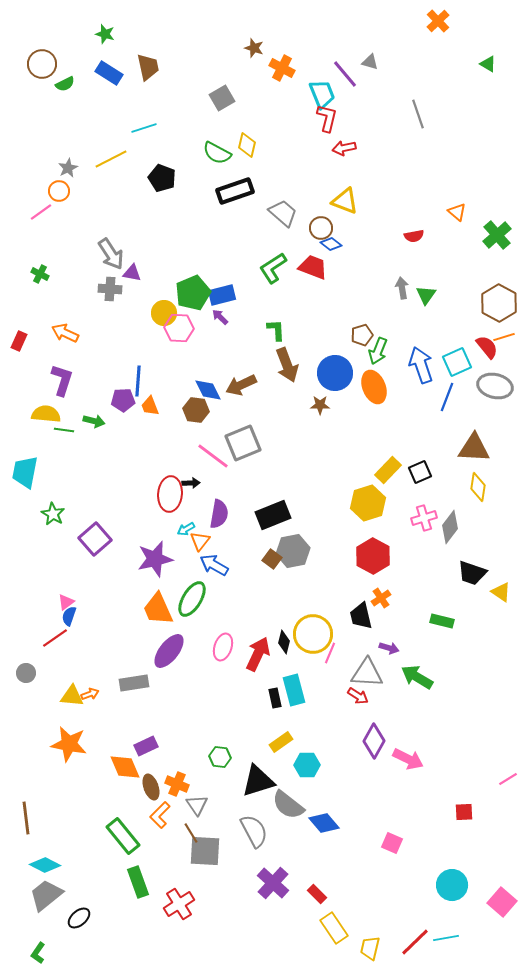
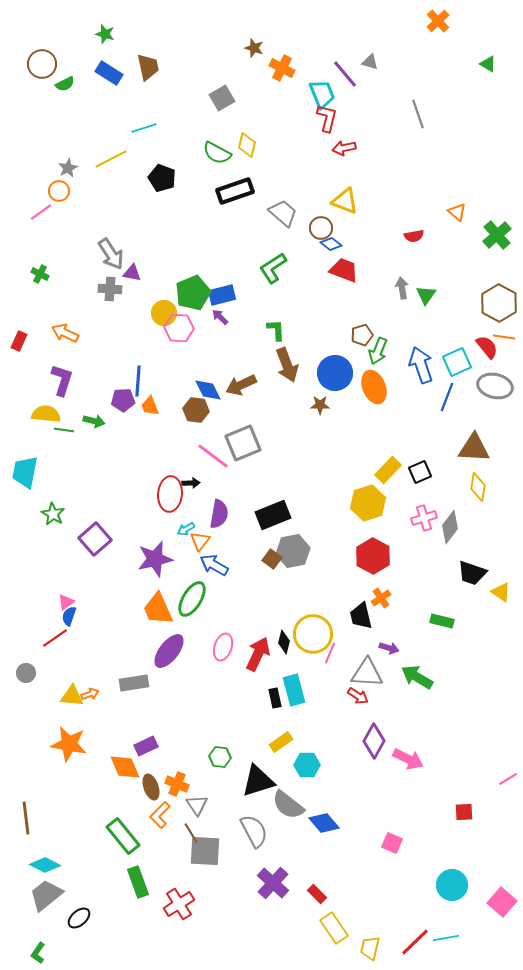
red trapezoid at (313, 267): moved 31 px right, 3 px down
orange line at (504, 337): rotated 25 degrees clockwise
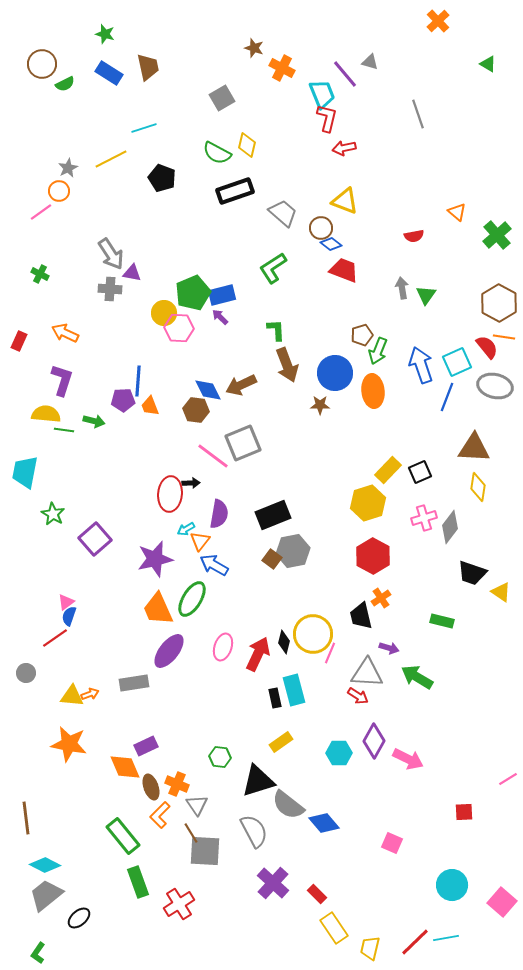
orange ellipse at (374, 387): moved 1 px left, 4 px down; rotated 16 degrees clockwise
cyan hexagon at (307, 765): moved 32 px right, 12 px up
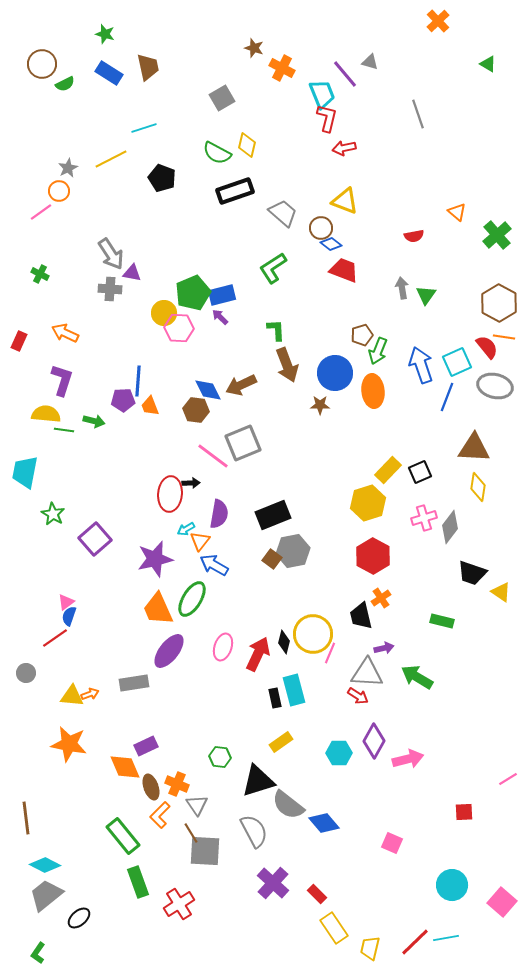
purple arrow at (389, 648): moved 5 px left; rotated 30 degrees counterclockwise
pink arrow at (408, 759): rotated 40 degrees counterclockwise
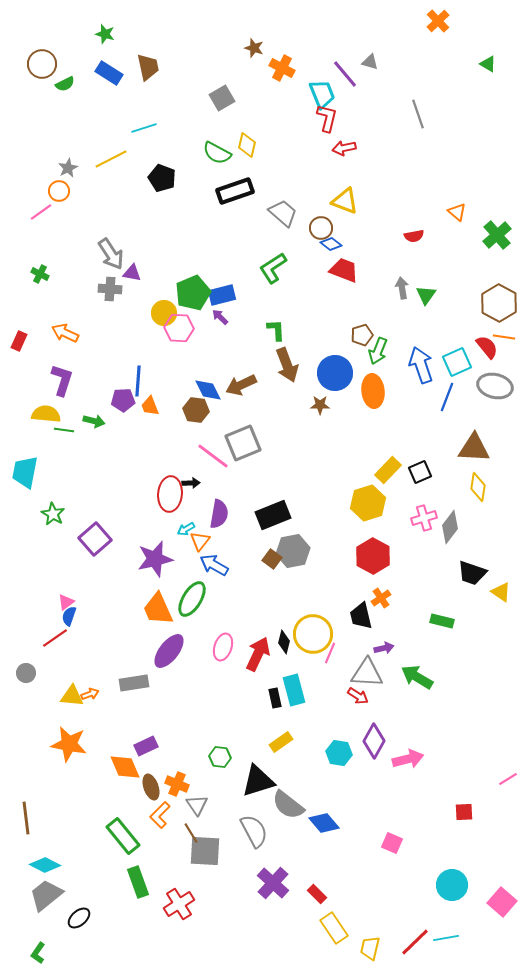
cyan hexagon at (339, 753): rotated 10 degrees clockwise
